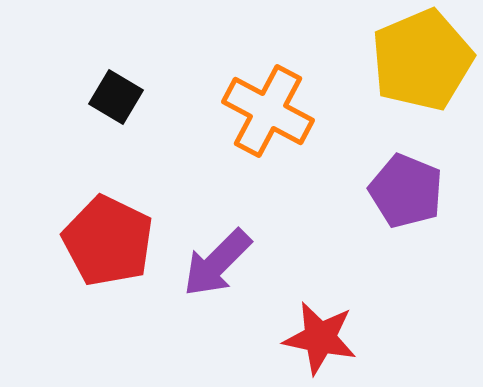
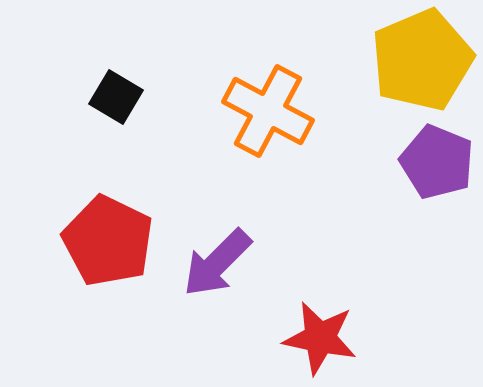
purple pentagon: moved 31 px right, 29 px up
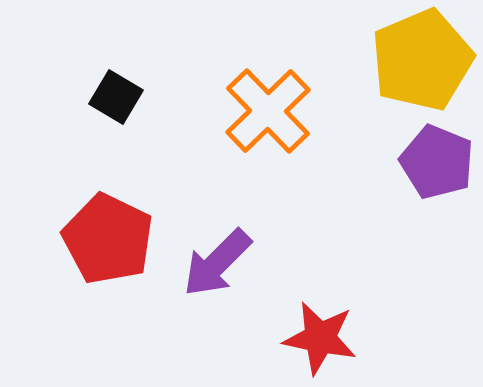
orange cross: rotated 18 degrees clockwise
red pentagon: moved 2 px up
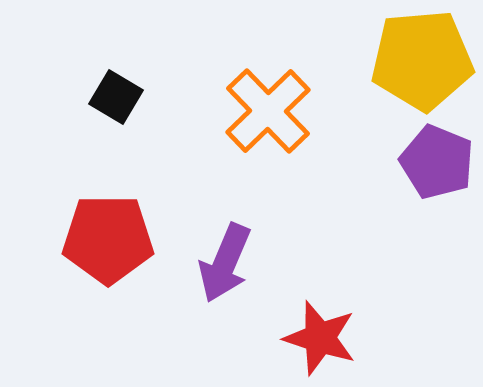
yellow pentagon: rotated 18 degrees clockwise
red pentagon: rotated 26 degrees counterclockwise
purple arrow: moved 8 px right; rotated 22 degrees counterclockwise
red star: rotated 6 degrees clockwise
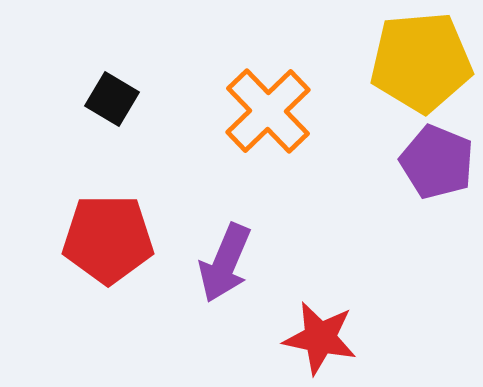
yellow pentagon: moved 1 px left, 2 px down
black square: moved 4 px left, 2 px down
red star: rotated 6 degrees counterclockwise
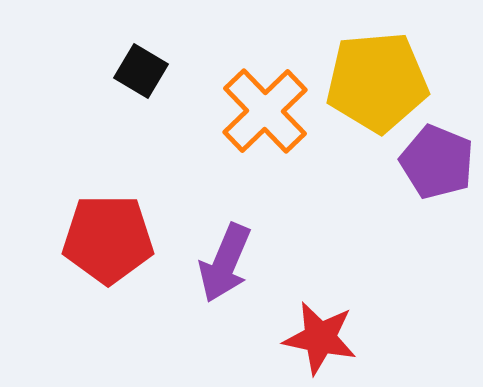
yellow pentagon: moved 44 px left, 20 px down
black square: moved 29 px right, 28 px up
orange cross: moved 3 px left
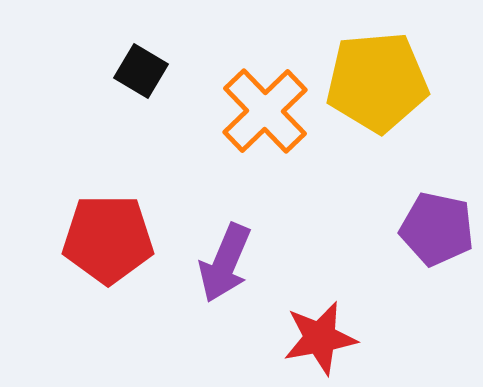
purple pentagon: moved 67 px down; rotated 10 degrees counterclockwise
red star: rotated 22 degrees counterclockwise
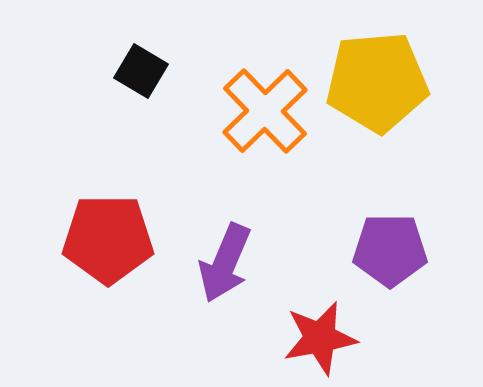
purple pentagon: moved 47 px left, 21 px down; rotated 12 degrees counterclockwise
